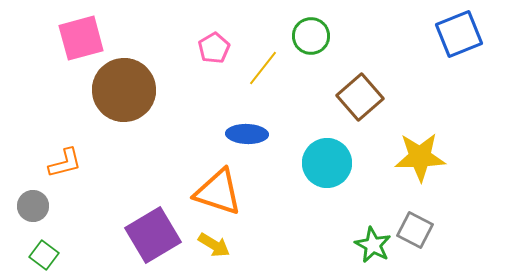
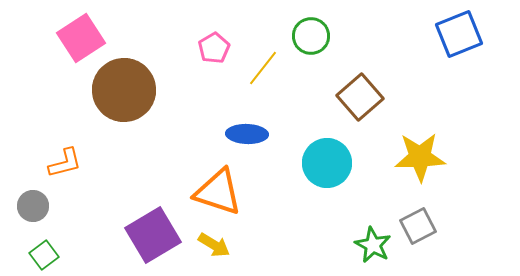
pink square: rotated 18 degrees counterclockwise
gray square: moved 3 px right, 4 px up; rotated 36 degrees clockwise
green square: rotated 16 degrees clockwise
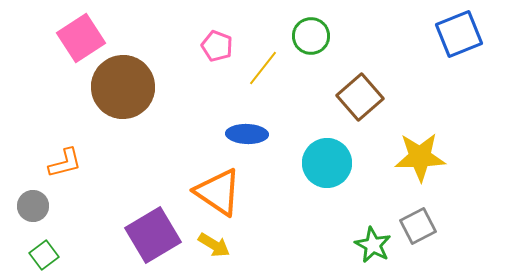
pink pentagon: moved 3 px right, 2 px up; rotated 20 degrees counterclockwise
brown circle: moved 1 px left, 3 px up
orange triangle: rotated 16 degrees clockwise
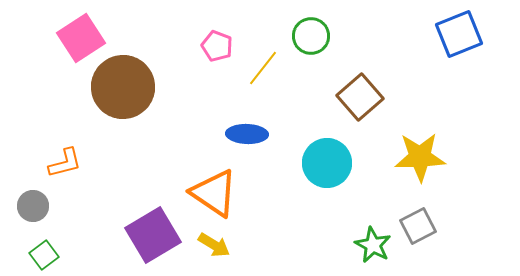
orange triangle: moved 4 px left, 1 px down
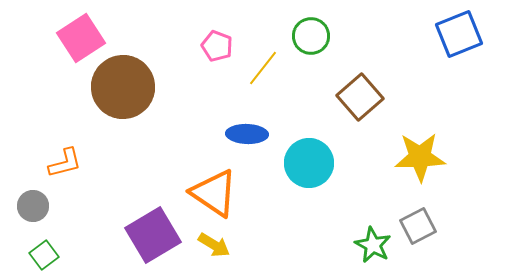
cyan circle: moved 18 px left
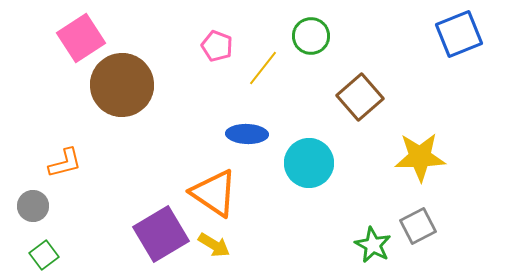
brown circle: moved 1 px left, 2 px up
purple square: moved 8 px right, 1 px up
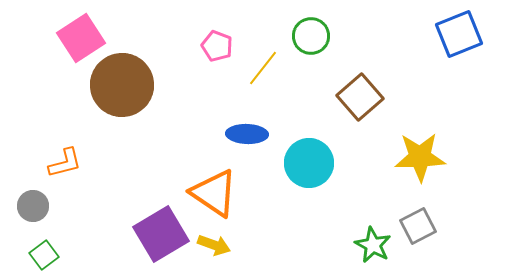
yellow arrow: rotated 12 degrees counterclockwise
